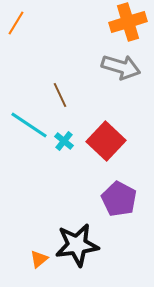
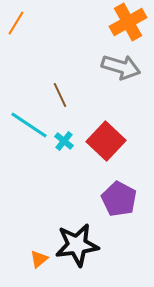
orange cross: rotated 12 degrees counterclockwise
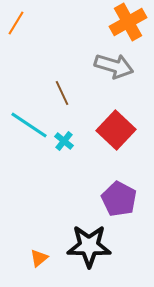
gray arrow: moved 7 px left, 1 px up
brown line: moved 2 px right, 2 px up
red square: moved 10 px right, 11 px up
black star: moved 12 px right, 1 px down; rotated 9 degrees clockwise
orange triangle: moved 1 px up
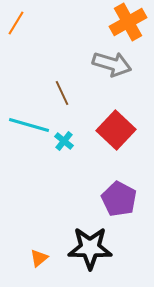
gray arrow: moved 2 px left, 2 px up
cyan line: rotated 18 degrees counterclockwise
black star: moved 1 px right, 2 px down
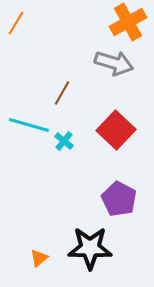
gray arrow: moved 2 px right, 1 px up
brown line: rotated 55 degrees clockwise
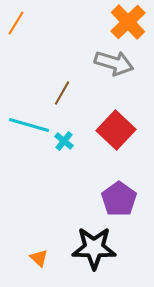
orange cross: rotated 15 degrees counterclockwise
purple pentagon: rotated 8 degrees clockwise
black star: moved 4 px right
orange triangle: rotated 36 degrees counterclockwise
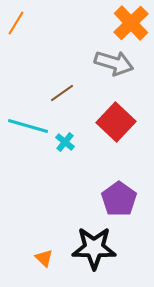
orange cross: moved 3 px right, 1 px down
brown line: rotated 25 degrees clockwise
cyan line: moved 1 px left, 1 px down
red square: moved 8 px up
cyan cross: moved 1 px right, 1 px down
orange triangle: moved 5 px right
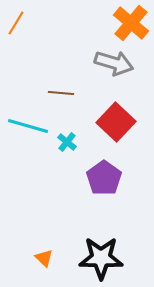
orange cross: rotated 6 degrees counterclockwise
brown line: moved 1 px left; rotated 40 degrees clockwise
cyan cross: moved 2 px right
purple pentagon: moved 15 px left, 21 px up
black star: moved 7 px right, 10 px down
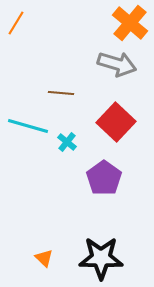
orange cross: moved 1 px left
gray arrow: moved 3 px right, 1 px down
